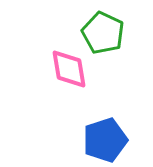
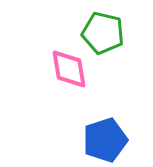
green pentagon: rotated 12 degrees counterclockwise
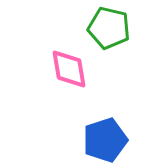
green pentagon: moved 6 px right, 5 px up
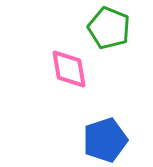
green pentagon: rotated 9 degrees clockwise
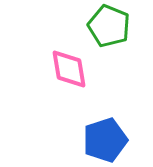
green pentagon: moved 2 px up
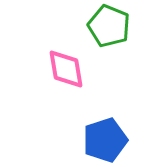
pink diamond: moved 3 px left
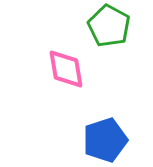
green pentagon: rotated 6 degrees clockwise
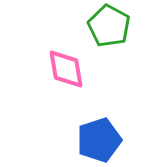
blue pentagon: moved 6 px left
